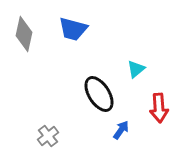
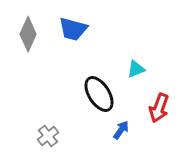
gray diamond: moved 4 px right; rotated 12 degrees clockwise
cyan triangle: rotated 18 degrees clockwise
red arrow: rotated 24 degrees clockwise
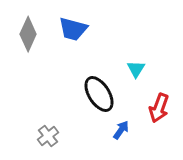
cyan triangle: rotated 36 degrees counterclockwise
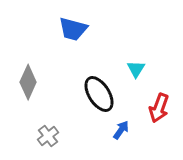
gray diamond: moved 48 px down
